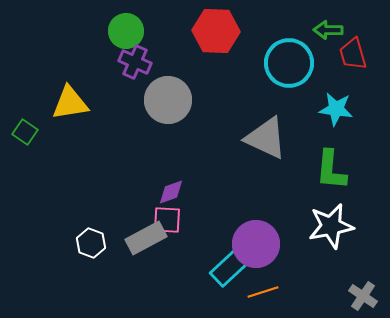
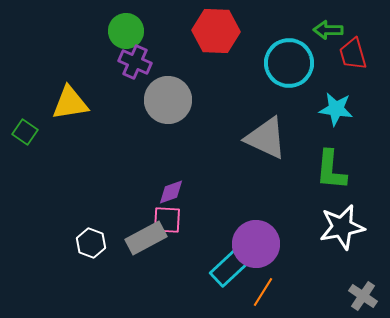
white star: moved 11 px right, 1 px down
orange line: rotated 40 degrees counterclockwise
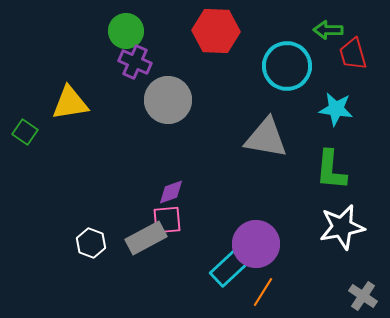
cyan circle: moved 2 px left, 3 px down
gray triangle: rotated 15 degrees counterclockwise
pink square: rotated 8 degrees counterclockwise
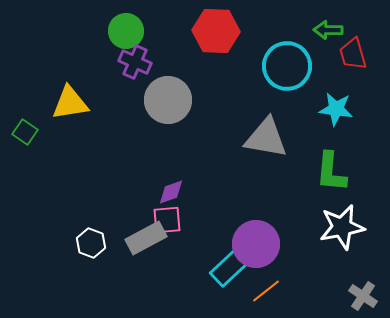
green L-shape: moved 2 px down
orange line: moved 3 px right, 1 px up; rotated 20 degrees clockwise
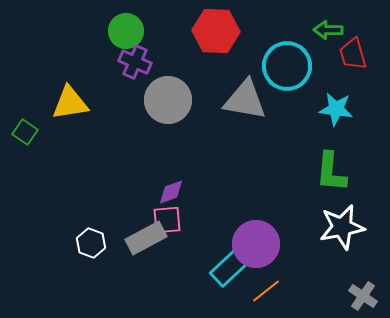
gray triangle: moved 21 px left, 38 px up
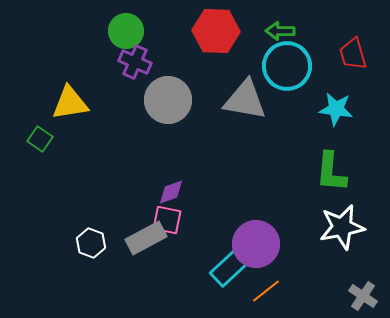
green arrow: moved 48 px left, 1 px down
green square: moved 15 px right, 7 px down
pink square: rotated 16 degrees clockwise
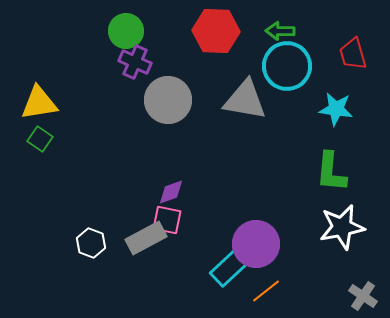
yellow triangle: moved 31 px left
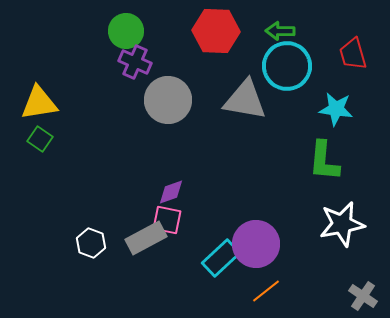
green L-shape: moved 7 px left, 11 px up
white star: moved 3 px up
cyan rectangle: moved 8 px left, 10 px up
